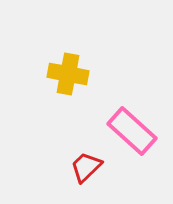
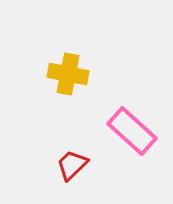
red trapezoid: moved 14 px left, 2 px up
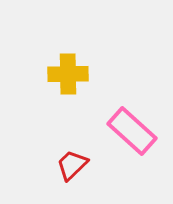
yellow cross: rotated 12 degrees counterclockwise
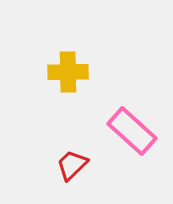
yellow cross: moved 2 px up
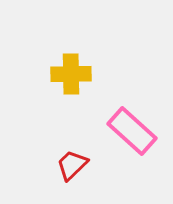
yellow cross: moved 3 px right, 2 px down
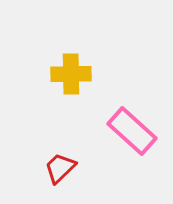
red trapezoid: moved 12 px left, 3 px down
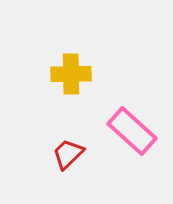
red trapezoid: moved 8 px right, 14 px up
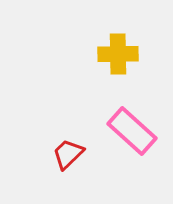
yellow cross: moved 47 px right, 20 px up
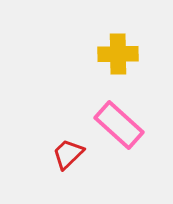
pink rectangle: moved 13 px left, 6 px up
